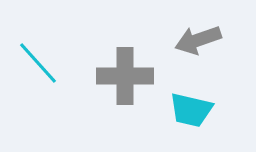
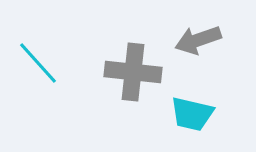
gray cross: moved 8 px right, 4 px up; rotated 6 degrees clockwise
cyan trapezoid: moved 1 px right, 4 px down
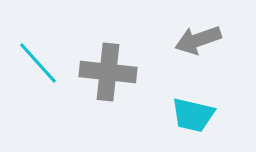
gray cross: moved 25 px left
cyan trapezoid: moved 1 px right, 1 px down
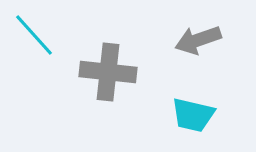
cyan line: moved 4 px left, 28 px up
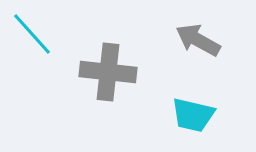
cyan line: moved 2 px left, 1 px up
gray arrow: rotated 48 degrees clockwise
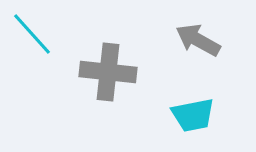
cyan trapezoid: rotated 24 degrees counterclockwise
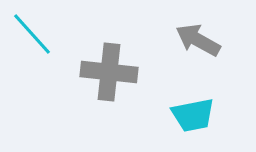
gray cross: moved 1 px right
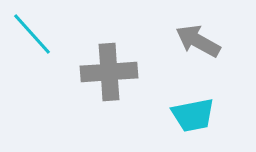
gray arrow: moved 1 px down
gray cross: rotated 10 degrees counterclockwise
